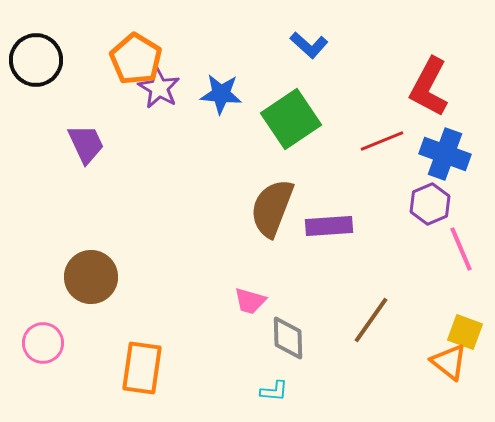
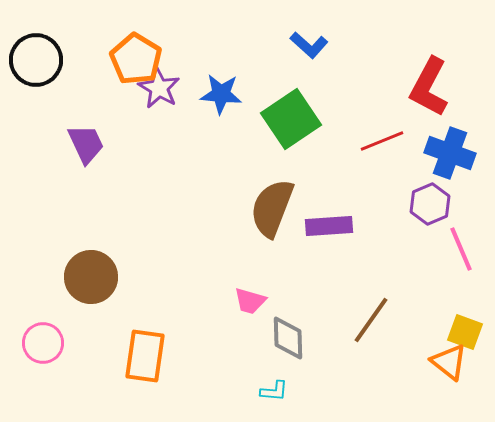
blue cross: moved 5 px right, 1 px up
orange rectangle: moved 3 px right, 12 px up
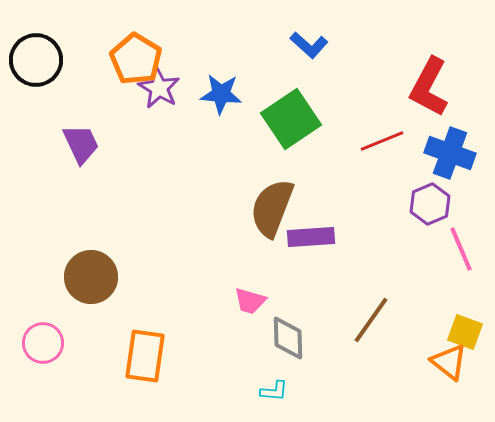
purple trapezoid: moved 5 px left
purple rectangle: moved 18 px left, 11 px down
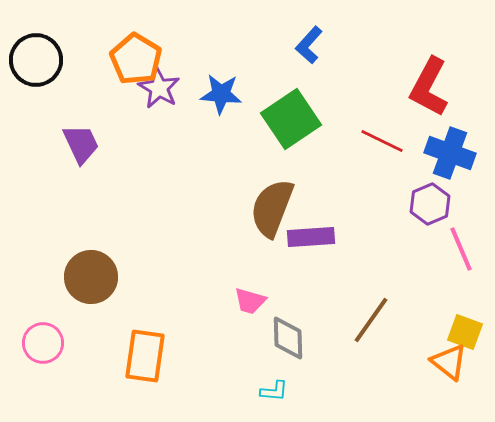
blue L-shape: rotated 90 degrees clockwise
red line: rotated 48 degrees clockwise
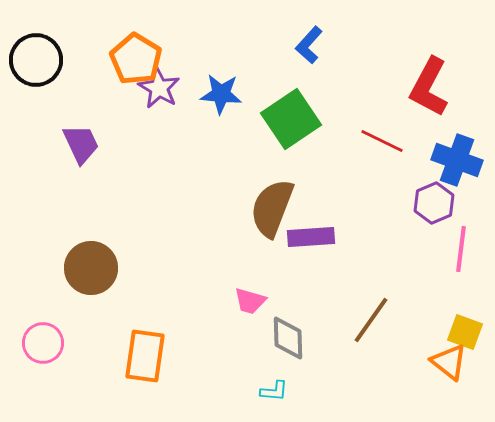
blue cross: moved 7 px right, 7 px down
purple hexagon: moved 4 px right, 1 px up
pink line: rotated 30 degrees clockwise
brown circle: moved 9 px up
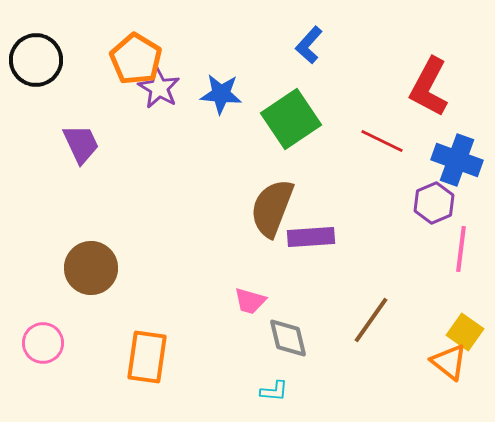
yellow square: rotated 15 degrees clockwise
gray diamond: rotated 12 degrees counterclockwise
orange rectangle: moved 2 px right, 1 px down
